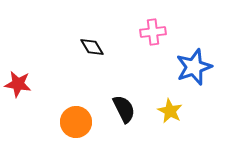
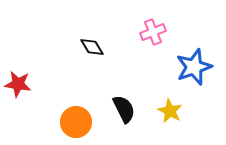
pink cross: rotated 15 degrees counterclockwise
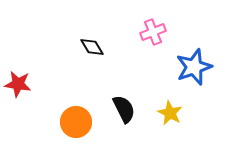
yellow star: moved 2 px down
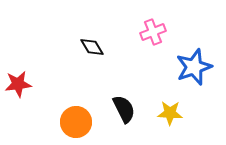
red star: rotated 16 degrees counterclockwise
yellow star: rotated 25 degrees counterclockwise
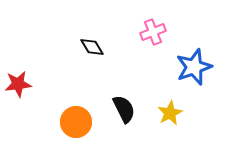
yellow star: rotated 30 degrees counterclockwise
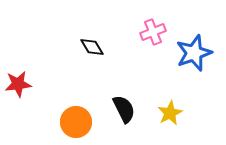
blue star: moved 14 px up
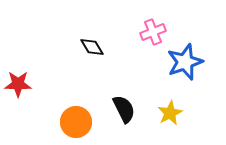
blue star: moved 9 px left, 9 px down
red star: rotated 8 degrees clockwise
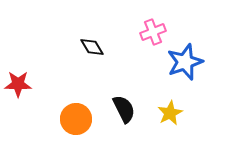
orange circle: moved 3 px up
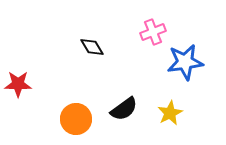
blue star: rotated 12 degrees clockwise
black semicircle: rotated 80 degrees clockwise
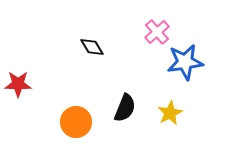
pink cross: moved 4 px right; rotated 20 degrees counterclockwise
black semicircle: moved 1 px right, 1 px up; rotated 32 degrees counterclockwise
orange circle: moved 3 px down
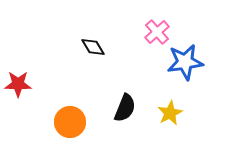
black diamond: moved 1 px right
orange circle: moved 6 px left
